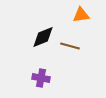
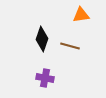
black diamond: moved 1 px left, 2 px down; rotated 50 degrees counterclockwise
purple cross: moved 4 px right
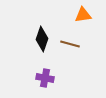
orange triangle: moved 2 px right
brown line: moved 2 px up
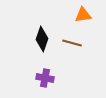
brown line: moved 2 px right, 1 px up
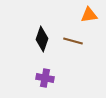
orange triangle: moved 6 px right
brown line: moved 1 px right, 2 px up
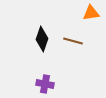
orange triangle: moved 2 px right, 2 px up
purple cross: moved 6 px down
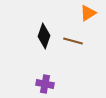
orange triangle: moved 3 px left; rotated 24 degrees counterclockwise
black diamond: moved 2 px right, 3 px up
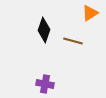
orange triangle: moved 2 px right
black diamond: moved 6 px up
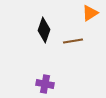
brown line: rotated 24 degrees counterclockwise
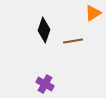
orange triangle: moved 3 px right
purple cross: rotated 18 degrees clockwise
